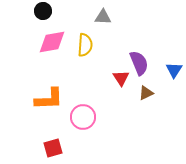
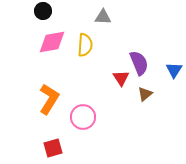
brown triangle: moved 1 px left, 1 px down; rotated 14 degrees counterclockwise
orange L-shape: rotated 56 degrees counterclockwise
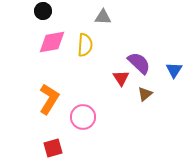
purple semicircle: rotated 25 degrees counterclockwise
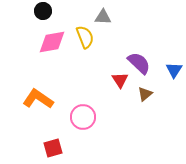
yellow semicircle: moved 8 px up; rotated 25 degrees counterclockwise
red triangle: moved 1 px left, 2 px down
orange L-shape: moved 11 px left; rotated 88 degrees counterclockwise
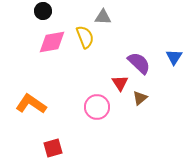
blue triangle: moved 13 px up
red triangle: moved 3 px down
brown triangle: moved 5 px left, 4 px down
orange L-shape: moved 7 px left, 5 px down
pink circle: moved 14 px right, 10 px up
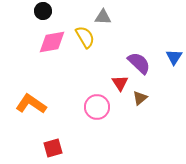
yellow semicircle: rotated 10 degrees counterclockwise
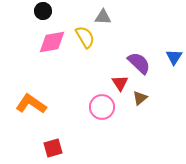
pink circle: moved 5 px right
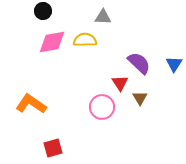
yellow semicircle: moved 3 px down; rotated 60 degrees counterclockwise
blue triangle: moved 7 px down
brown triangle: rotated 21 degrees counterclockwise
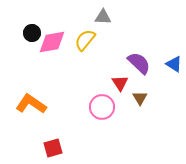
black circle: moved 11 px left, 22 px down
yellow semicircle: rotated 50 degrees counterclockwise
blue triangle: rotated 30 degrees counterclockwise
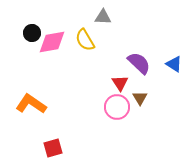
yellow semicircle: rotated 70 degrees counterclockwise
pink circle: moved 15 px right
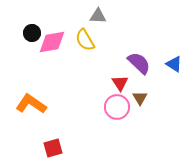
gray triangle: moved 5 px left, 1 px up
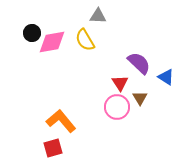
blue triangle: moved 8 px left, 13 px down
orange L-shape: moved 30 px right, 17 px down; rotated 16 degrees clockwise
